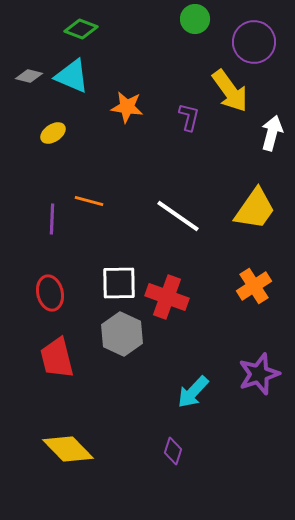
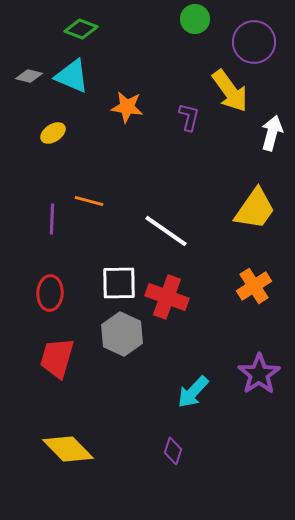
white line: moved 12 px left, 15 px down
red ellipse: rotated 16 degrees clockwise
red trapezoid: rotated 30 degrees clockwise
purple star: rotated 15 degrees counterclockwise
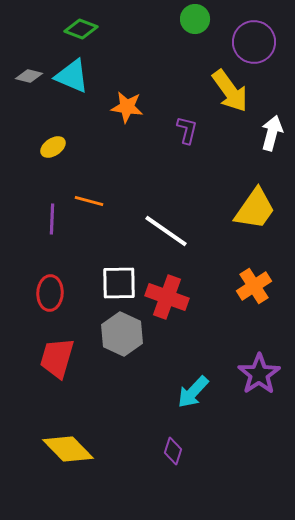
purple L-shape: moved 2 px left, 13 px down
yellow ellipse: moved 14 px down
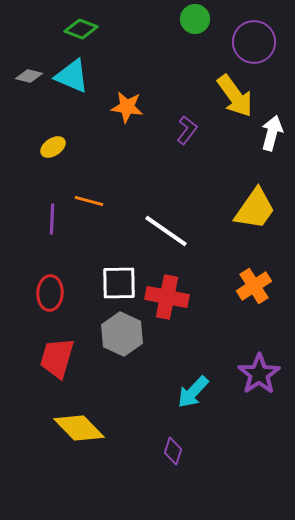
yellow arrow: moved 5 px right, 5 px down
purple L-shape: rotated 24 degrees clockwise
red cross: rotated 9 degrees counterclockwise
yellow diamond: moved 11 px right, 21 px up
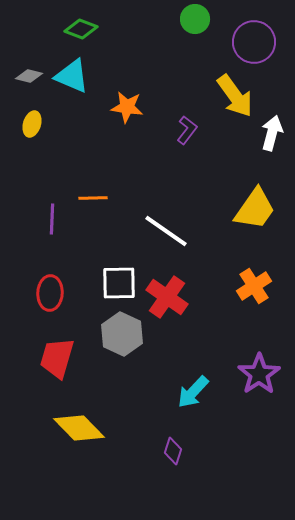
yellow ellipse: moved 21 px left, 23 px up; rotated 40 degrees counterclockwise
orange line: moved 4 px right, 3 px up; rotated 16 degrees counterclockwise
red cross: rotated 24 degrees clockwise
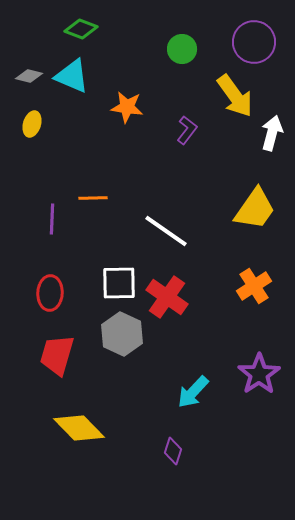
green circle: moved 13 px left, 30 px down
red trapezoid: moved 3 px up
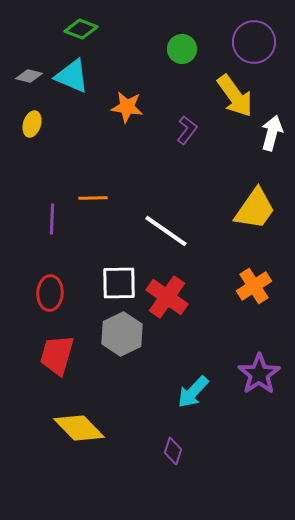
gray hexagon: rotated 9 degrees clockwise
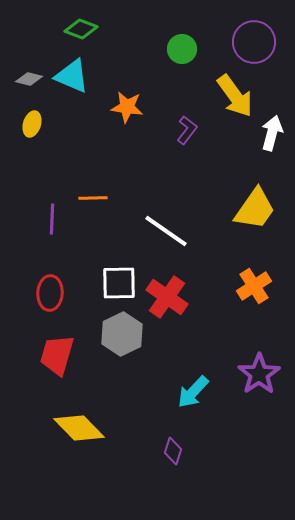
gray diamond: moved 3 px down
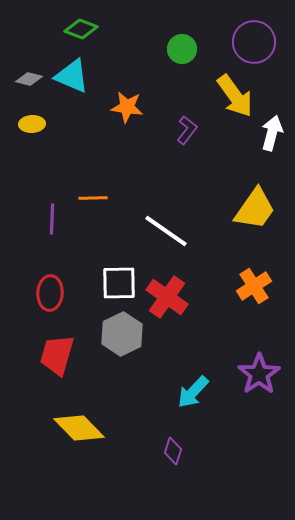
yellow ellipse: rotated 70 degrees clockwise
